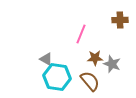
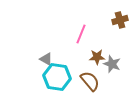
brown cross: rotated 14 degrees counterclockwise
brown star: moved 2 px right, 1 px up
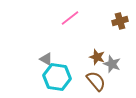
brown cross: moved 1 px down
pink line: moved 11 px left, 16 px up; rotated 30 degrees clockwise
brown star: rotated 21 degrees clockwise
brown semicircle: moved 6 px right
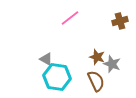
brown semicircle: rotated 15 degrees clockwise
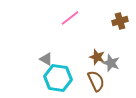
gray star: moved 1 px left, 1 px up
cyan hexagon: moved 1 px right, 1 px down
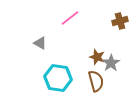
gray triangle: moved 6 px left, 16 px up
gray star: rotated 18 degrees clockwise
brown semicircle: rotated 10 degrees clockwise
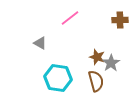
brown cross: moved 1 px up; rotated 14 degrees clockwise
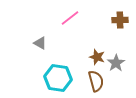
gray star: moved 5 px right
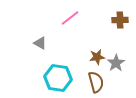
brown star: rotated 28 degrees counterclockwise
brown semicircle: moved 1 px down
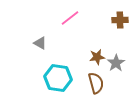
brown semicircle: moved 1 px down
